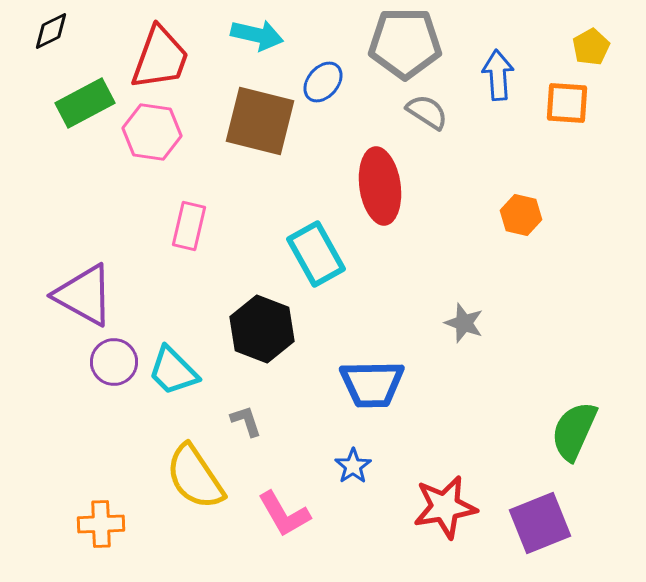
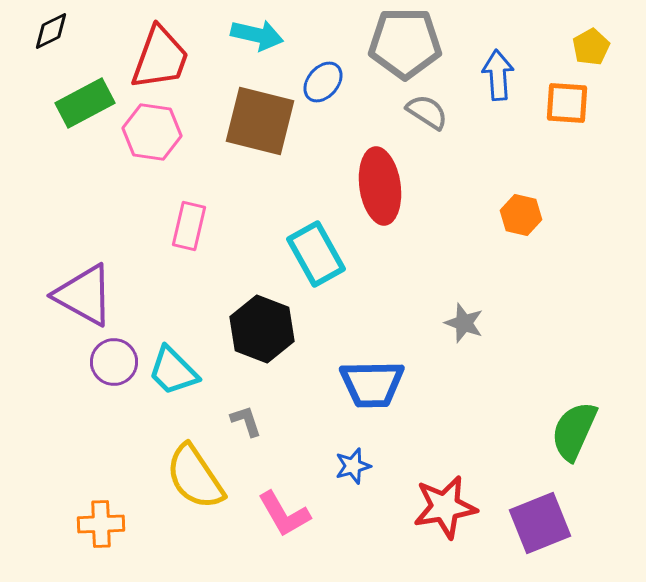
blue star: rotated 18 degrees clockwise
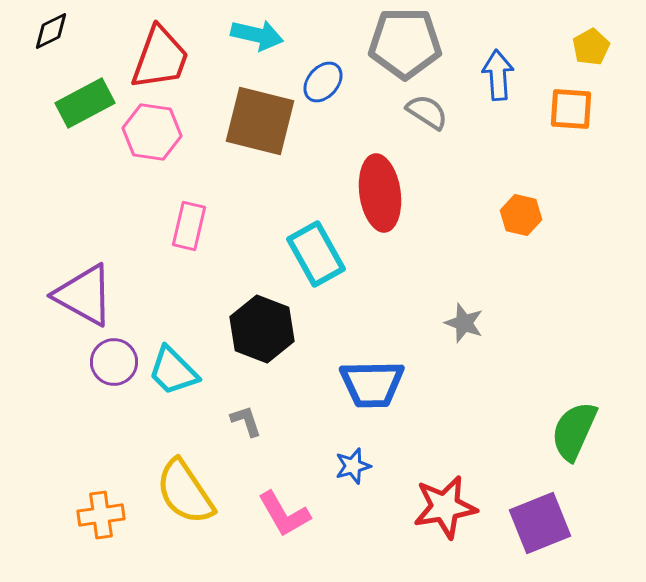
orange square: moved 4 px right, 6 px down
red ellipse: moved 7 px down
yellow semicircle: moved 10 px left, 15 px down
orange cross: moved 9 px up; rotated 6 degrees counterclockwise
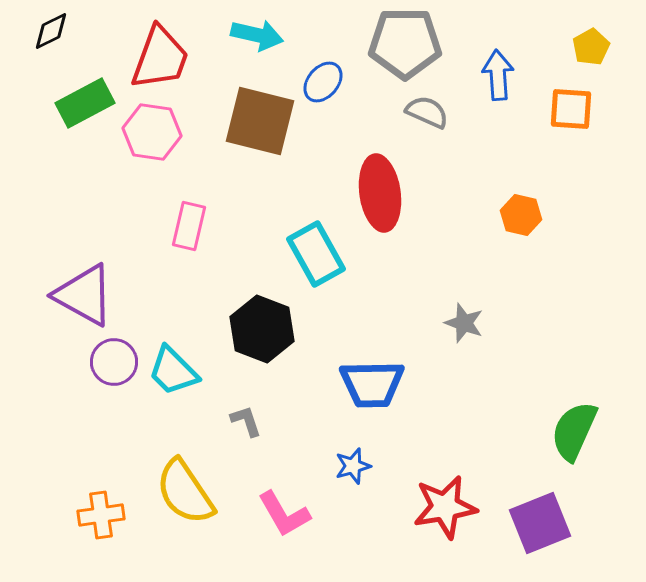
gray semicircle: rotated 9 degrees counterclockwise
